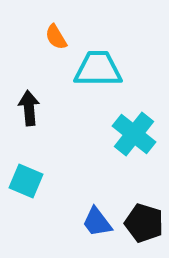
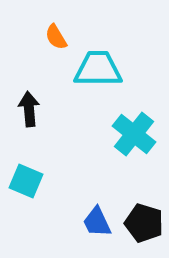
black arrow: moved 1 px down
blue trapezoid: rotated 12 degrees clockwise
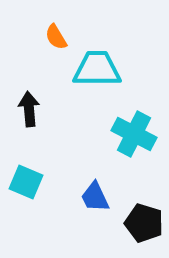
cyan trapezoid: moved 1 px left
cyan cross: rotated 12 degrees counterclockwise
cyan square: moved 1 px down
blue trapezoid: moved 2 px left, 25 px up
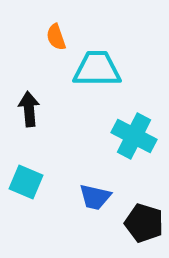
orange semicircle: rotated 12 degrees clockwise
cyan cross: moved 2 px down
blue trapezoid: rotated 52 degrees counterclockwise
